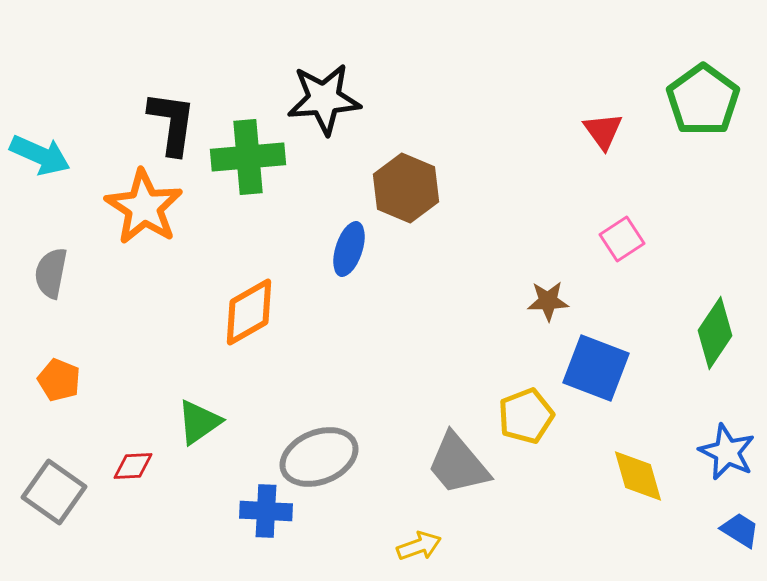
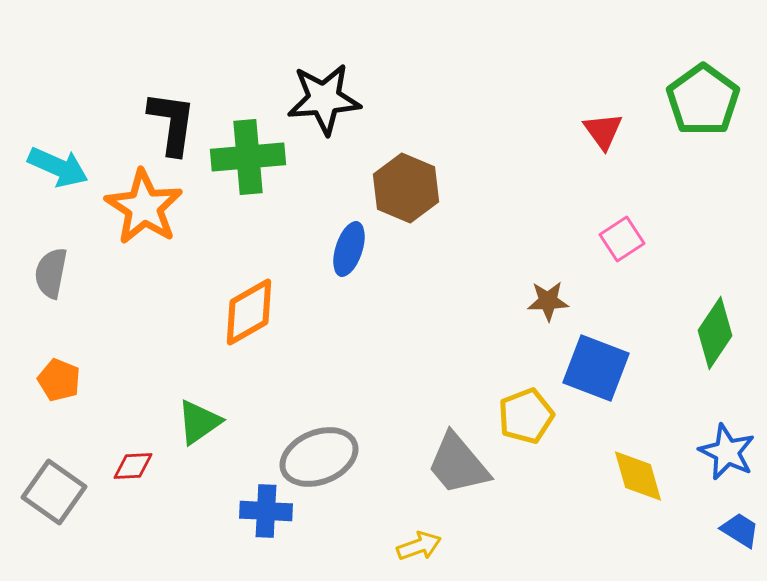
cyan arrow: moved 18 px right, 12 px down
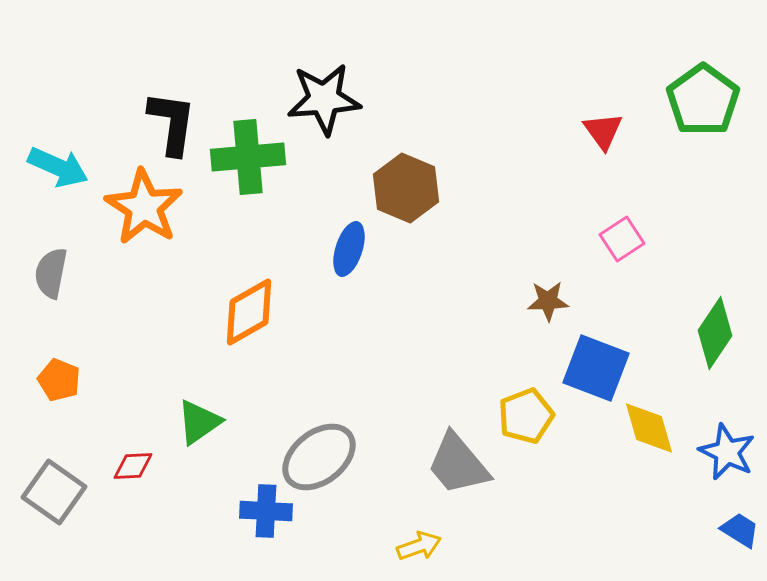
gray ellipse: rotated 16 degrees counterclockwise
yellow diamond: moved 11 px right, 48 px up
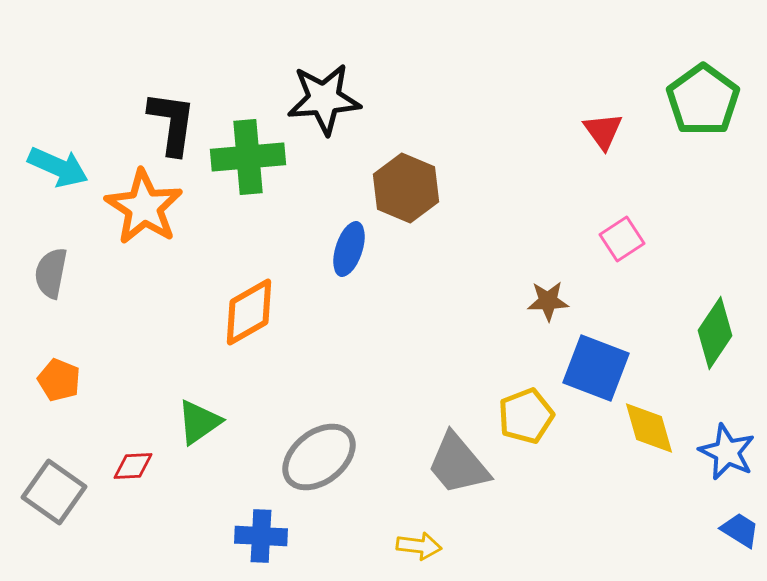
blue cross: moved 5 px left, 25 px down
yellow arrow: rotated 27 degrees clockwise
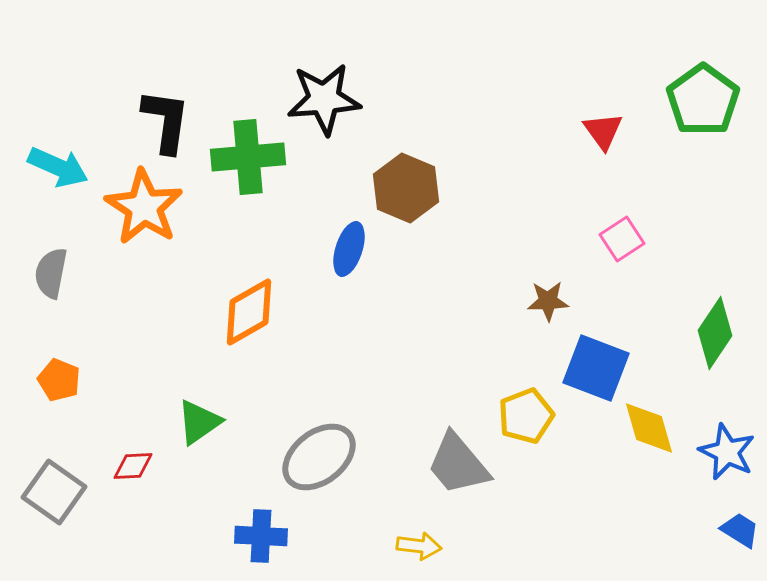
black L-shape: moved 6 px left, 2 px up
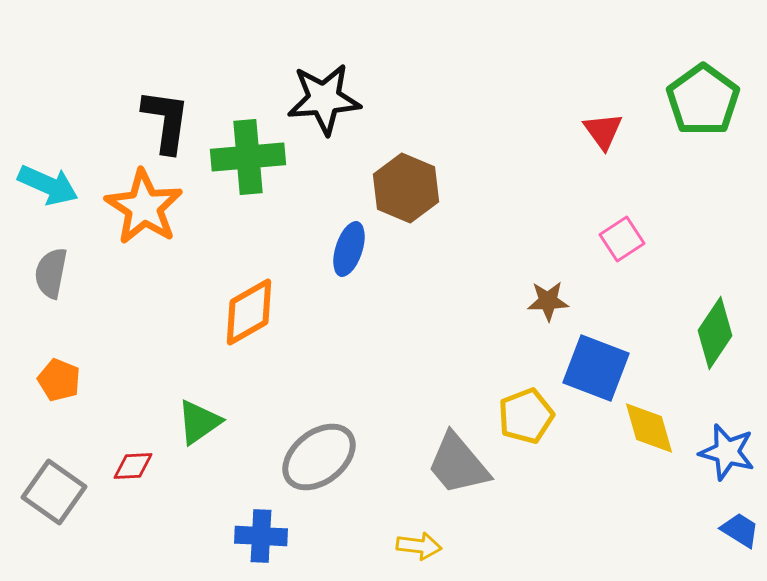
cyan arrow: moved 10 px left, 18 px down
blue star: rotated 10 degrees counterclockwise
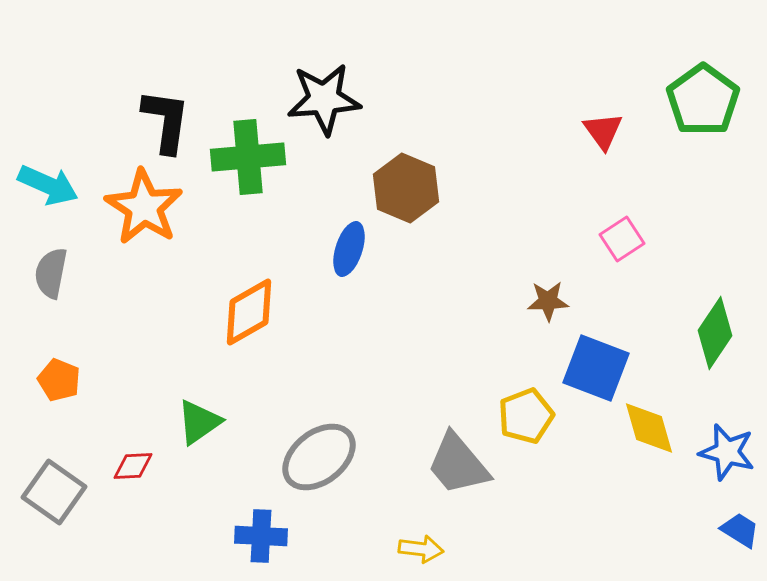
yellow arrow: moved 2 px right, 3 px down
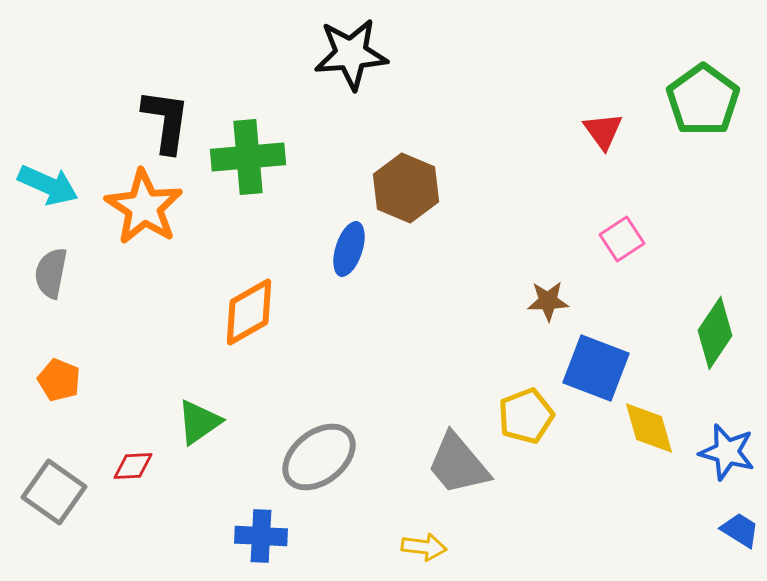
black star: moved 27 px right, 45 px up
yellow arrow: moved 3 px right, 2 px up
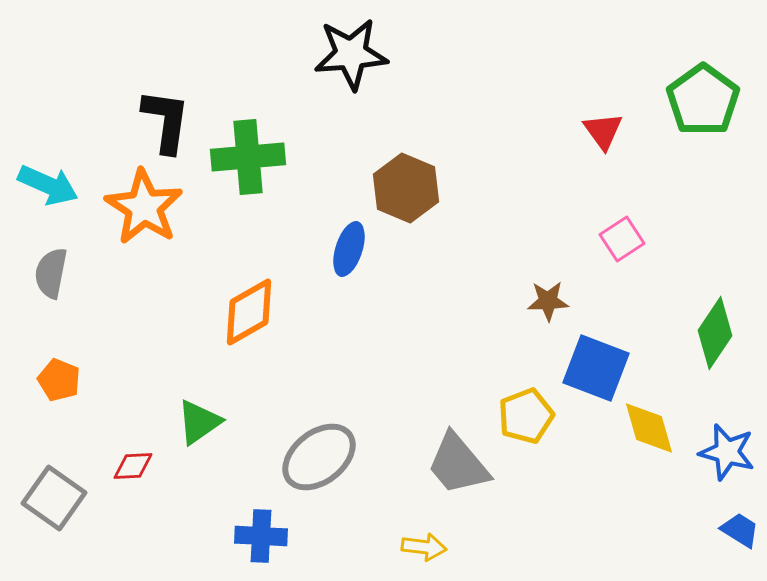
gray square: moved 6 px down
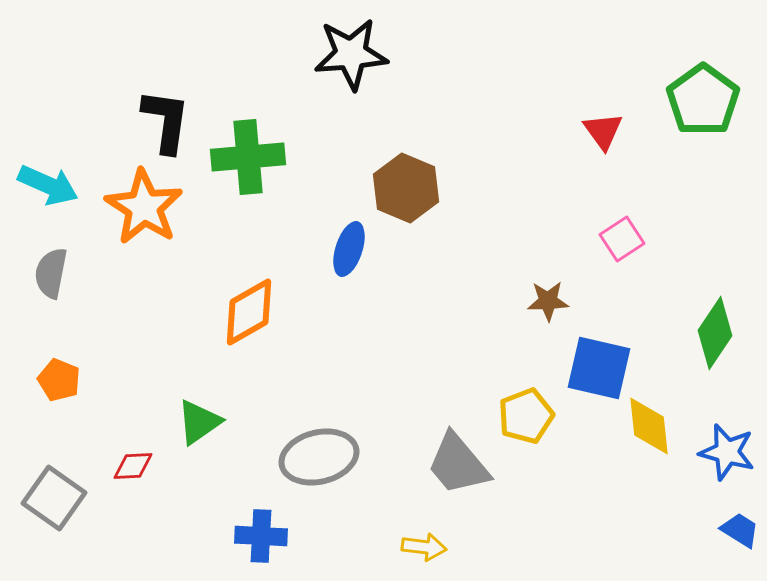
blue square: moved 3 px right; rotated 8 degrees counterclockwise
yellow diamond: moved 2 px up; rotated 10 degrees clockwise
gray ellipse: rotated 24 degrees clockwise
